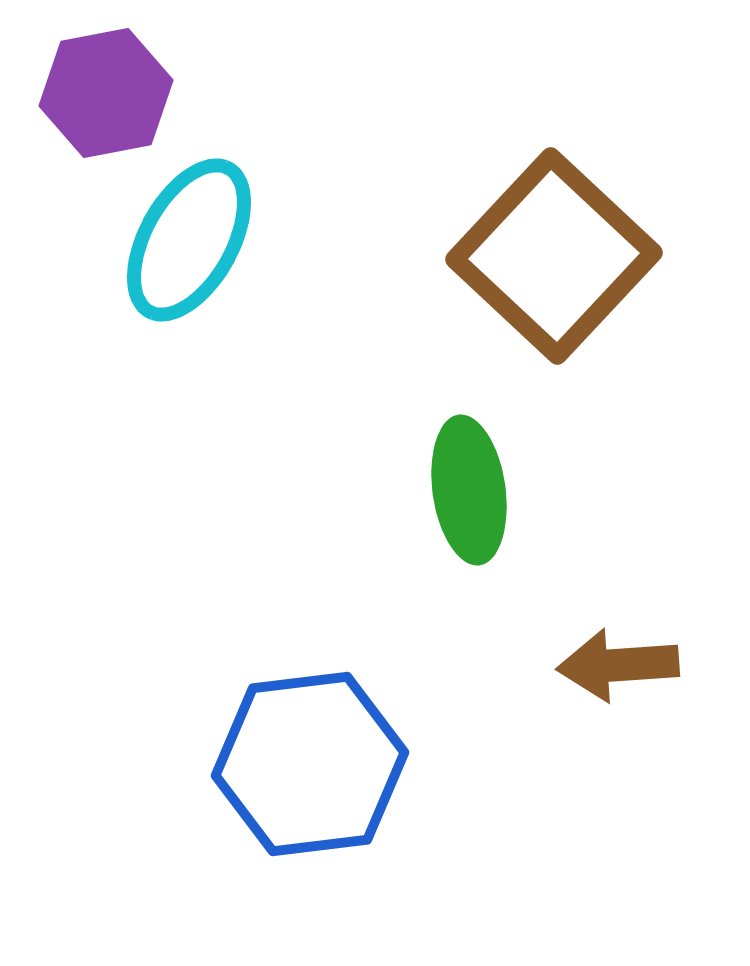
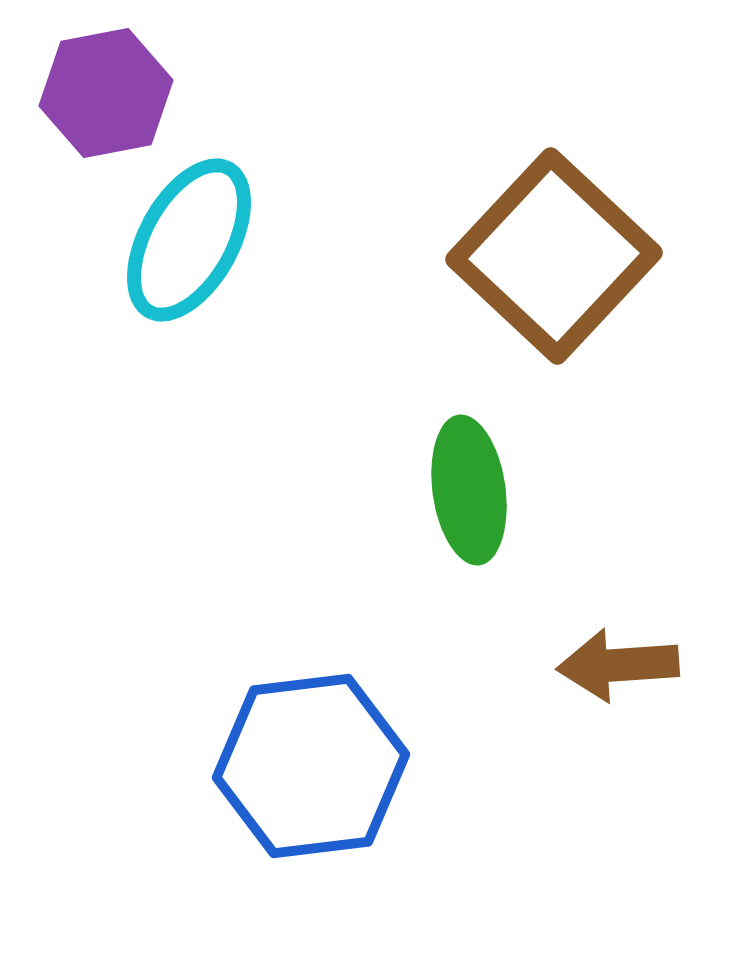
blue hexagon: moved 1 px right, 2 px down
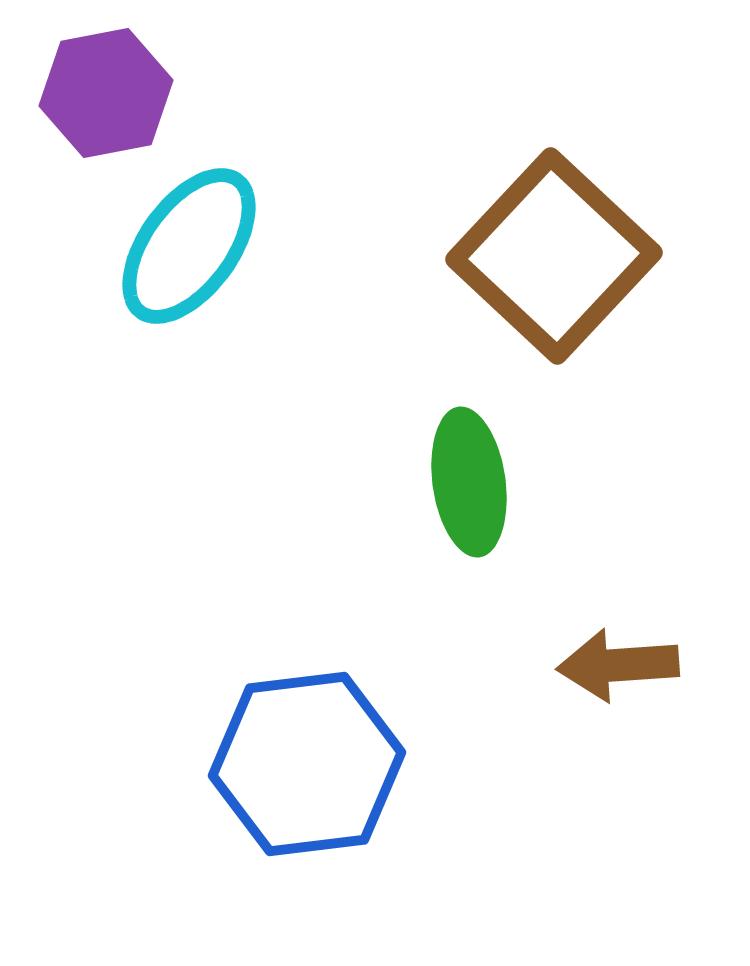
cyan ellipse: moved 6 px down; rotated 7 degrees clockwise
green ellipse: moved 8 px up
blue hexagon: moved 4 px left, 2 px up
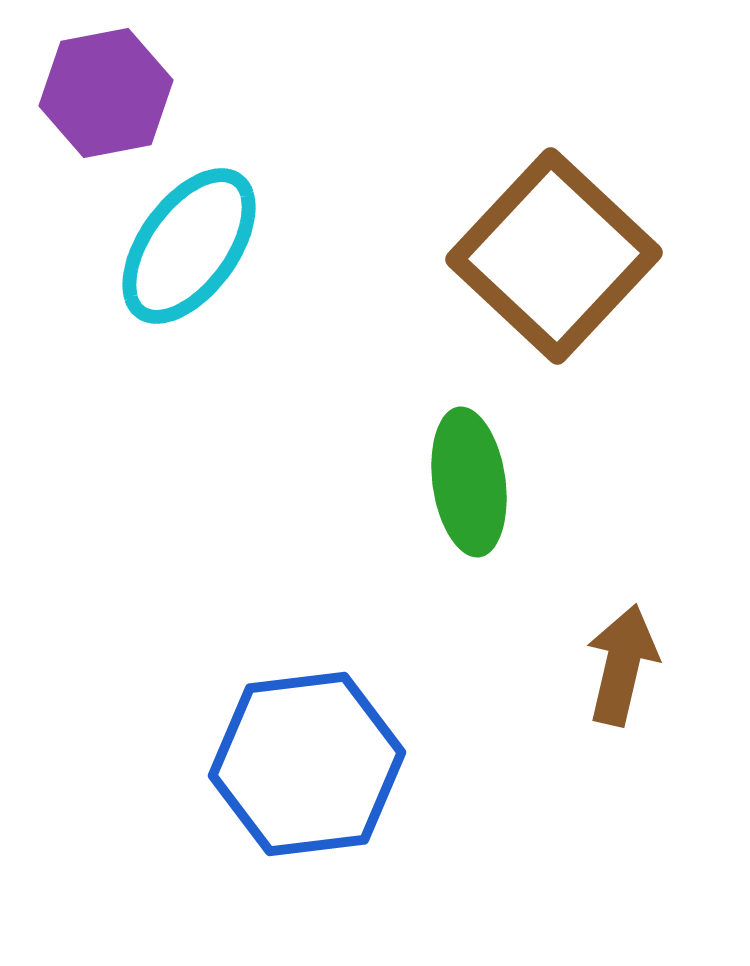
brown arrow: moved 4 px right; rotated 107 degrees clockwise
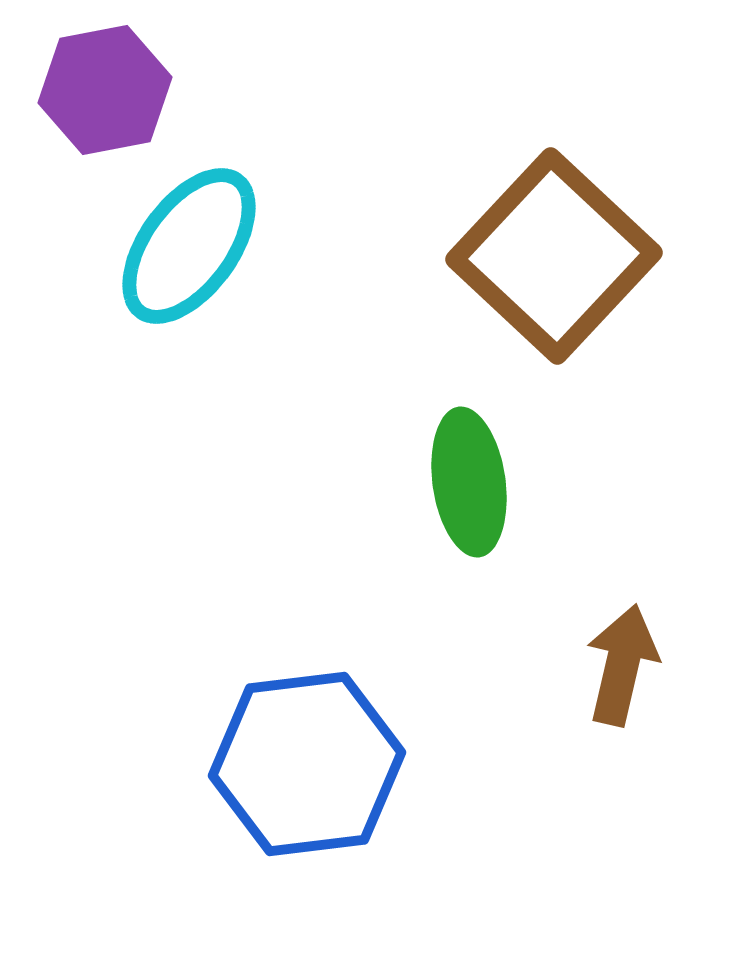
purple hexagon: moved 1 px left, 3 px up
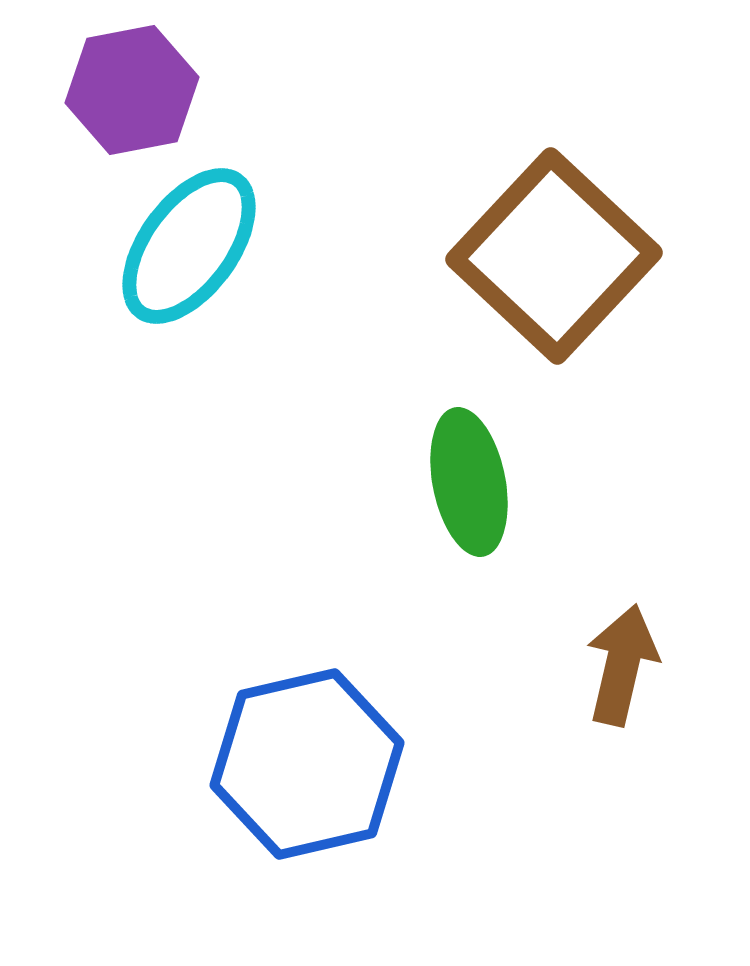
purple hexagon: moved 27 px right
green ellipse: rotated 3 degrees counterclockwise
blue hexagon: rotated 6 degrees counterclockwise
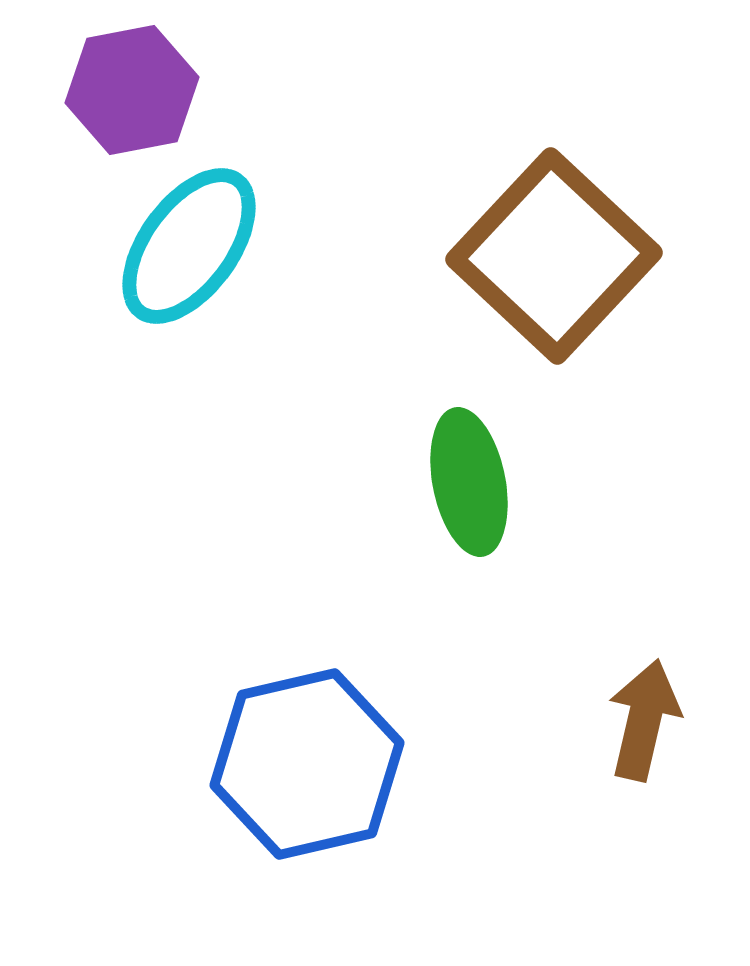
brown arrow: moved 22 px right, 55 px down
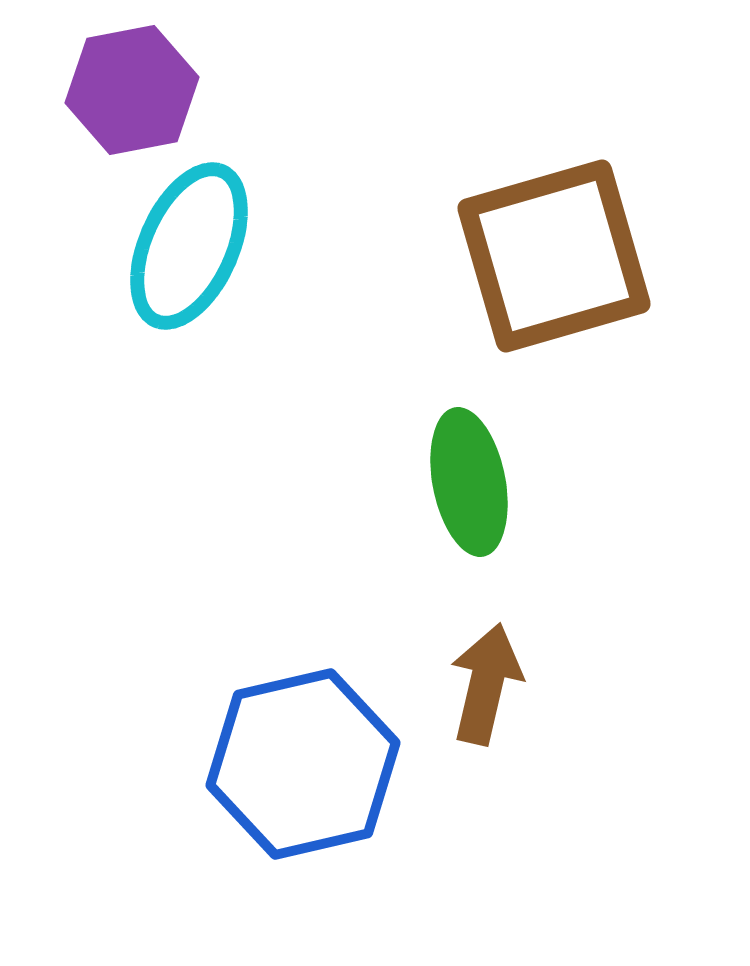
cyan ellipse: rotated 12 degrees counterclockwise
brown square: rotated 31 degrees clockwise
brown arrow: moved 158 px left, 36 px up
blue hexagon: moved 4 px left
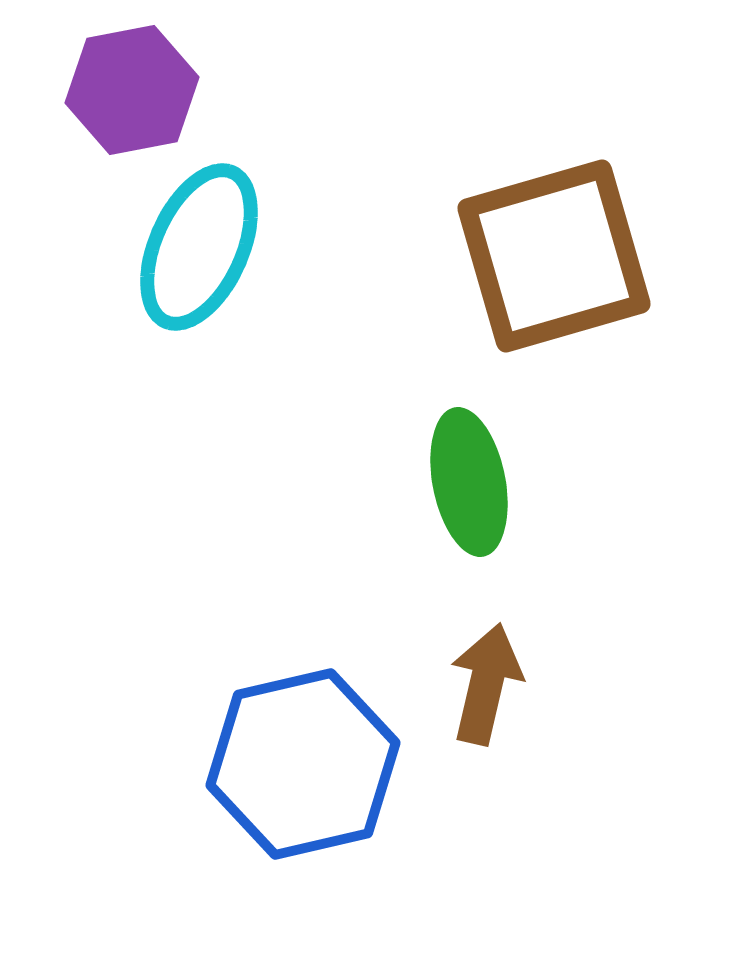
cyan ellipse: moved 10 px right, 1 px down
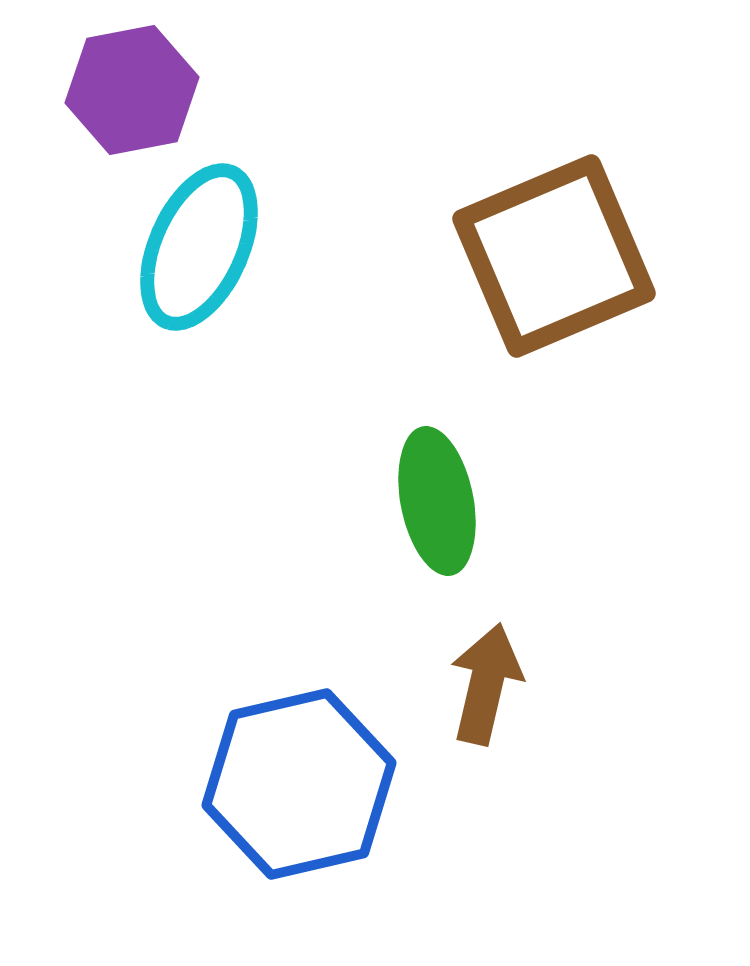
brown square: rotated 7 degrees counterclockwise
green ellipse: moved 32 px left, 19 px down
blue hexagon: moved 4 px left, 20 px down
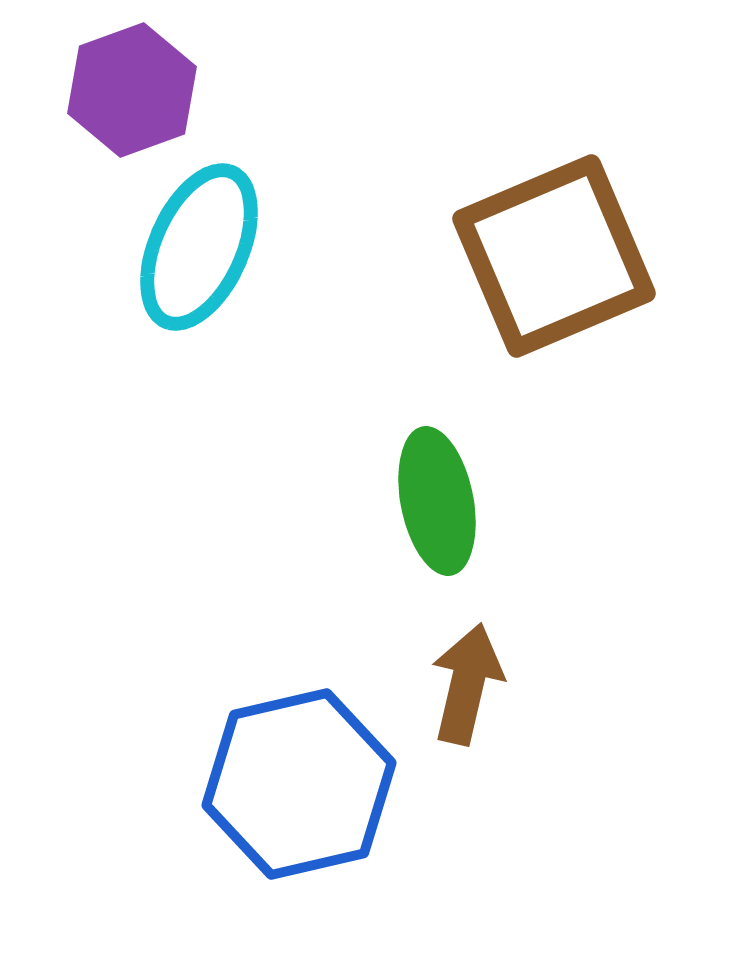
purple hexagon: rotated 9 degrees counterclockwise
brown arrow: moved 19 px left
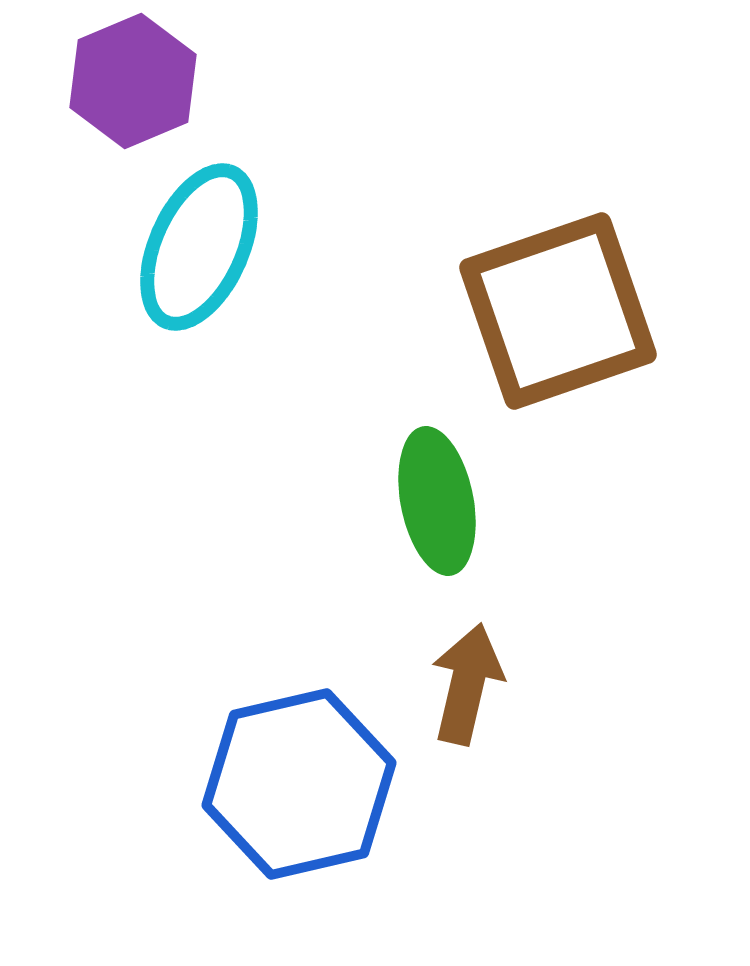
purple hexagon: moved 1 px right, 9 px up; rotated 3 degrees counterclockwise
brown square: moved 4 px right, 55 px down; rotated 4 degrees clockwise
